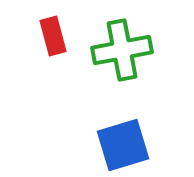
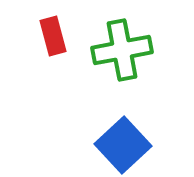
blue square: rotated 26 degrees counterclockwise
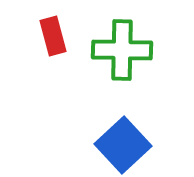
green cross: rotated 12 degrees clockwise
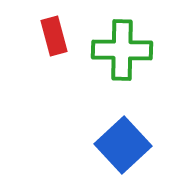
red rectangle: moved 1 px right
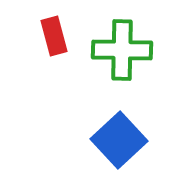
blue square: moved 4 px left, 5 px up
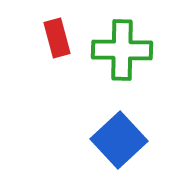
red rectangle: moved 3 px right, 2 px down
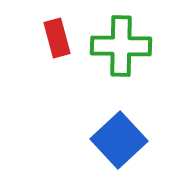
green cross: moved 1 px left, 4 px up
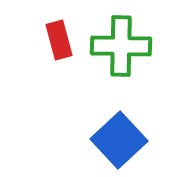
red rectangle: moved 2 px right, 2 px down
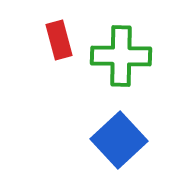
green cross: moved 10 px down
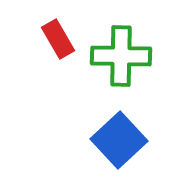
red rectangle: moved 1 px left, 1 px up; rotated 15 degrees counterclockwise
